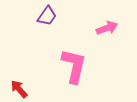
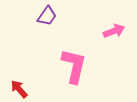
pink arrow: moved 7 px right, 3 px down
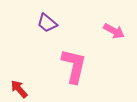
purple trapezoid: moved 7 px down; rotated 95 degrees clockwise
pink arrow: rotated 50 degrees clockwise
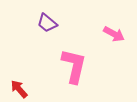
pink arrow: moved 3 px down
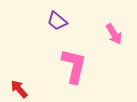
purple trapezoid: moved 10 px right, 2 px up
pink arrow: rotated 30 degrees clockwise
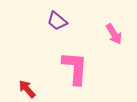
pink L-shape: moved 1 px right, 2 px down; rotated 9 degrees counterclockwise
red arrow: moved 8 px right
